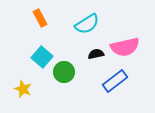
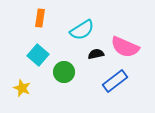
orange rectangle: rotated 36 degrees clockwise
cyan semicircle: moved 5 px left, 6 px down
pink semicircle: rotated 36 degrees clockwise
cyan square: moved 4 px left, 2 px up
yellow star: moved 1 px left, 1 px up
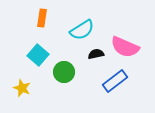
orange rectangle: moved 2 px right
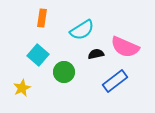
yellow star: rotated 24 degrees clockwise
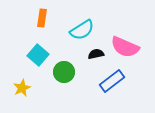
blue rectangle: moved 3 px left
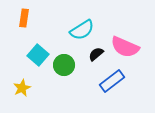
orange rectangle: moved 18 px left
black semicircle: rotated 28 degrees counterclockwise
green circle: moved 7 px up
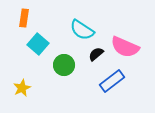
cyan semicircle: rotated 65 degrees clockwise
cyan square: moved 11 px up
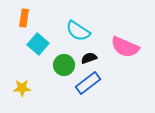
cyan semicircle: moved 4 px left, 1 px down
black semicircle: moved 7 px left, 4 px down; rotated 21 degrees clockwise
blue rectangle: moved 24 px left, 2 px down
yellow star: rotated 24 degrees clockwise
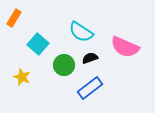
orange rectangle: moved 10 px left; rotated 24 degrees clockwise
cyan semicircle: moved 3 px right, 1 px down
black semicircle: moved 1 px right
blue rectangle: moved 2 px right, 5 px down
yellow star: moved 11 px up; rotated 24 degrees clockwise
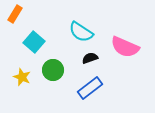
orange rectangle: moved 1 px right, 4 px up
cyan square: moved 4 px left, 2 px up
green circle: moved 11 px left, 5 px down
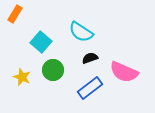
cyan square: moved 7 px right
pink semicircle: moved 1 px left, 25 px down
